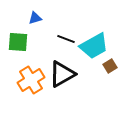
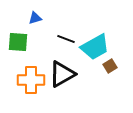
cyan trapezoid: moved 1 px right, 1 px down
orange cross: rotated 32 degrees clockwise
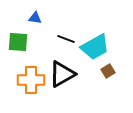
blue triangle: rotated 24 degrees clockwise
brown square: moved 2 px left, 5 px down
